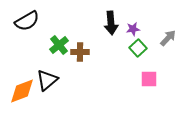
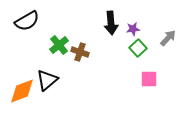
brown cross: rotated 18 degrees clockwise
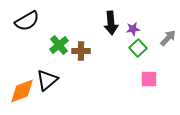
brown cross: moved 1 px right, 1 px up; rotated 18 degrees counterclockwise
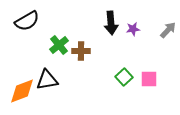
gray arrow: moved 8 px up
green square: moved 14 px left, 29 px down
black triangle: rotated 30 degrees clockwise
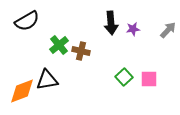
brown cross: rotated 12 degrees clockwise
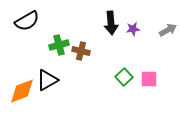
gray arrow: rotated 18 degrees clockwise
green cross: rotated 24 degrees clockwise
black triangle: rotated 20 degrees counterclockwise
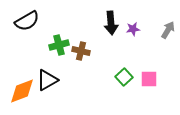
gray arrow: rotated 30 degrees counterclockwise
